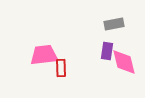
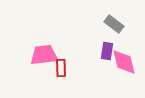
gray rectangle: rotated 48 degrees clockwise
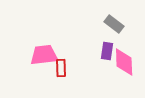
pink diamond: rotated 12 degrees clockwise
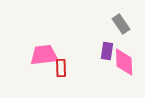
gray rectangle: moved 7 px right; rotated 18 degrees clockwise
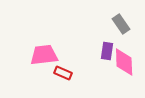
red rectangle: moved 2 px right, 5 px down; rotated 66 degrees counterclockwise
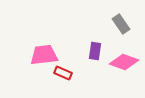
purple rectangle: moved 12 px left
pink diamond: rotated 68 degrees counterclockwise
